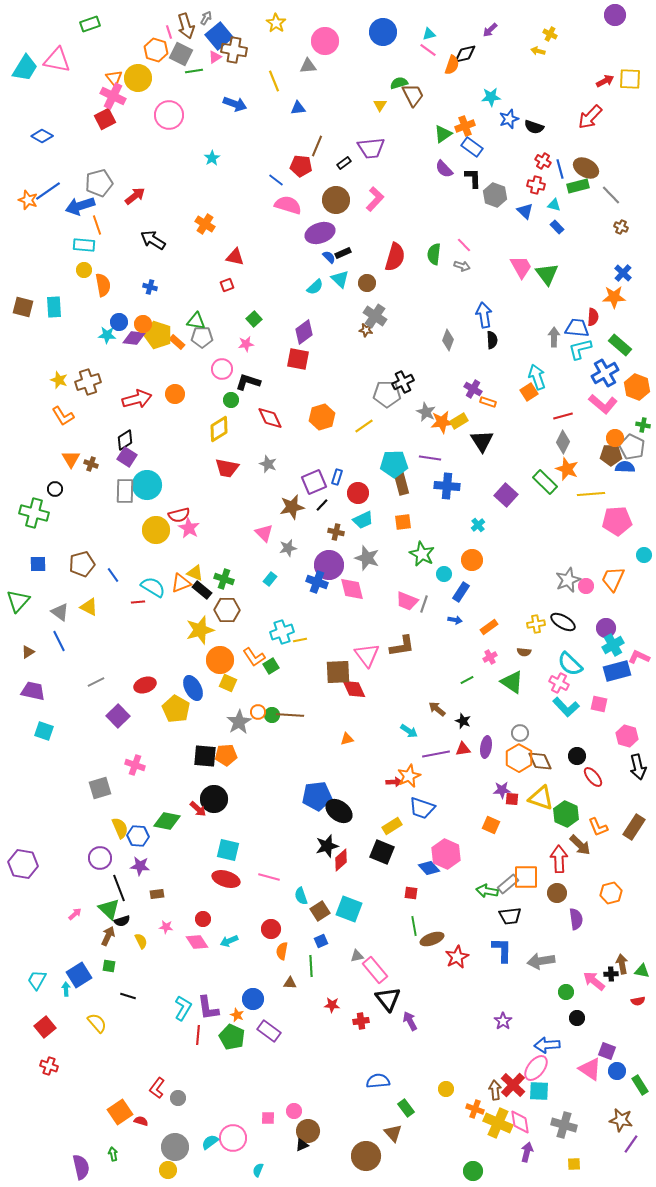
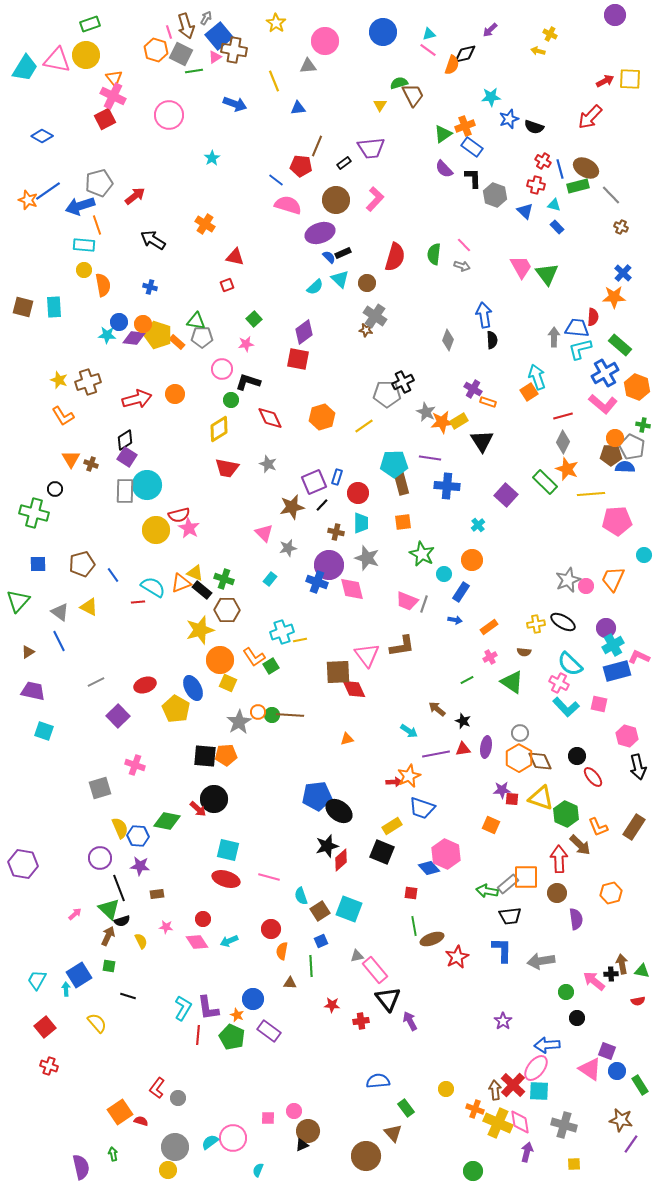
yellow circle at (138, 78): moved 52 px left, 23 px up
cyan trapezoid at (363, 520): moved 2 px left, 3 px down; rotated 65 degrees counterclockwise
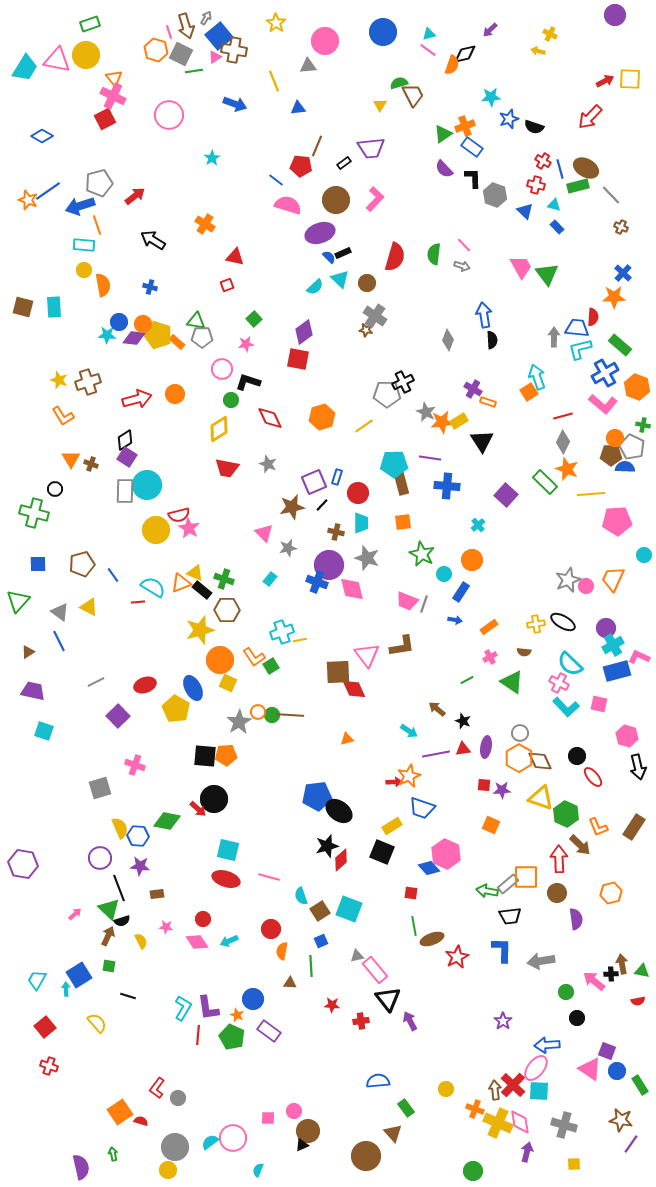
red square at (512, 799): moved 28 px left, 14 px up
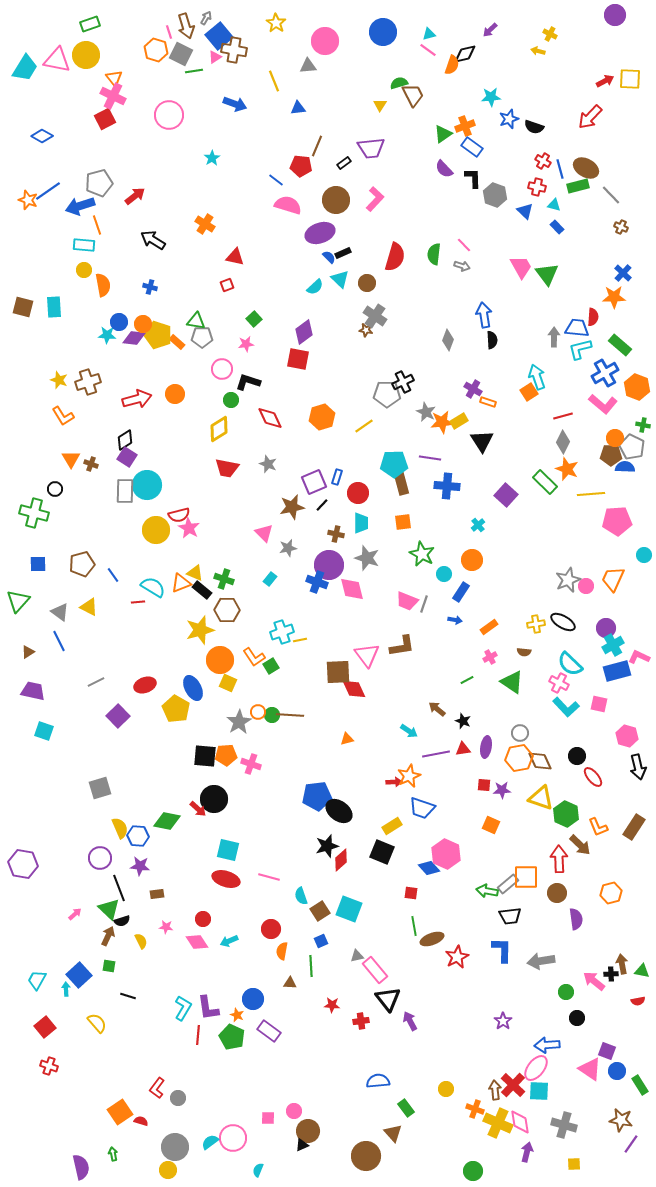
red cross at (536, 185): moved 1 px right, 2 px down
brown cross at (336, 532): moved 2 px down
orange hexagon at (519, 758): rotated 20 degrees clockwise
pink cross at (135, 765): moved 116 px right, 1 px up
blue square at (79, 975): rotated 10 degrees counterclockwise
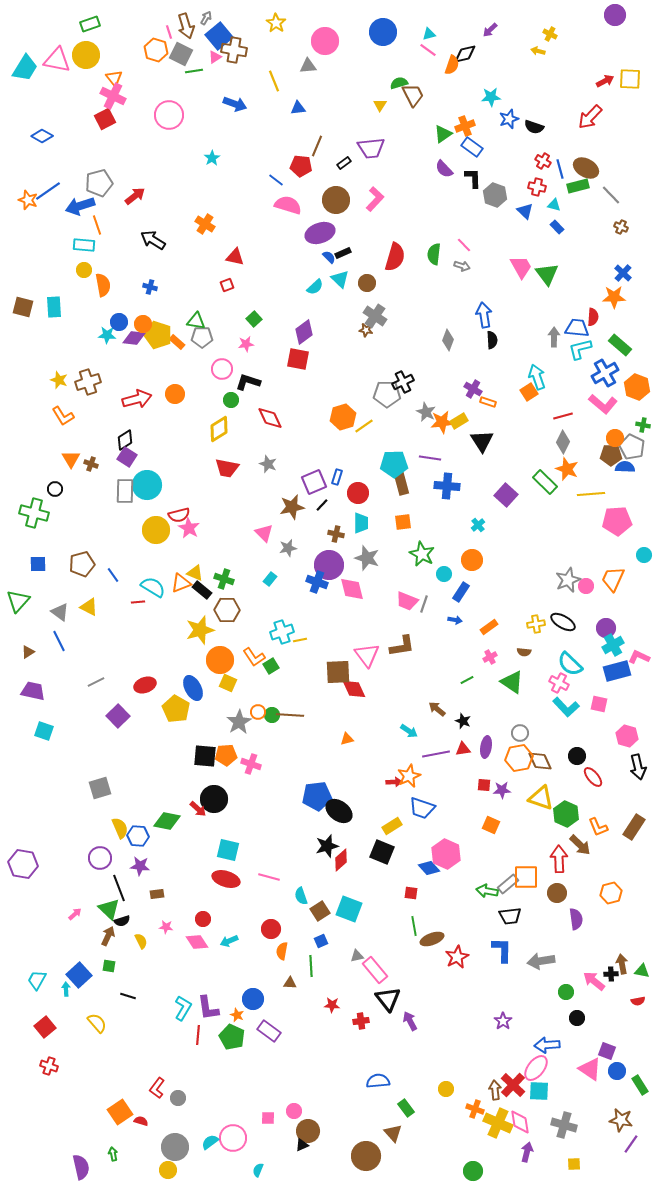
orange hexagon at (322, 417): moved 21 px right
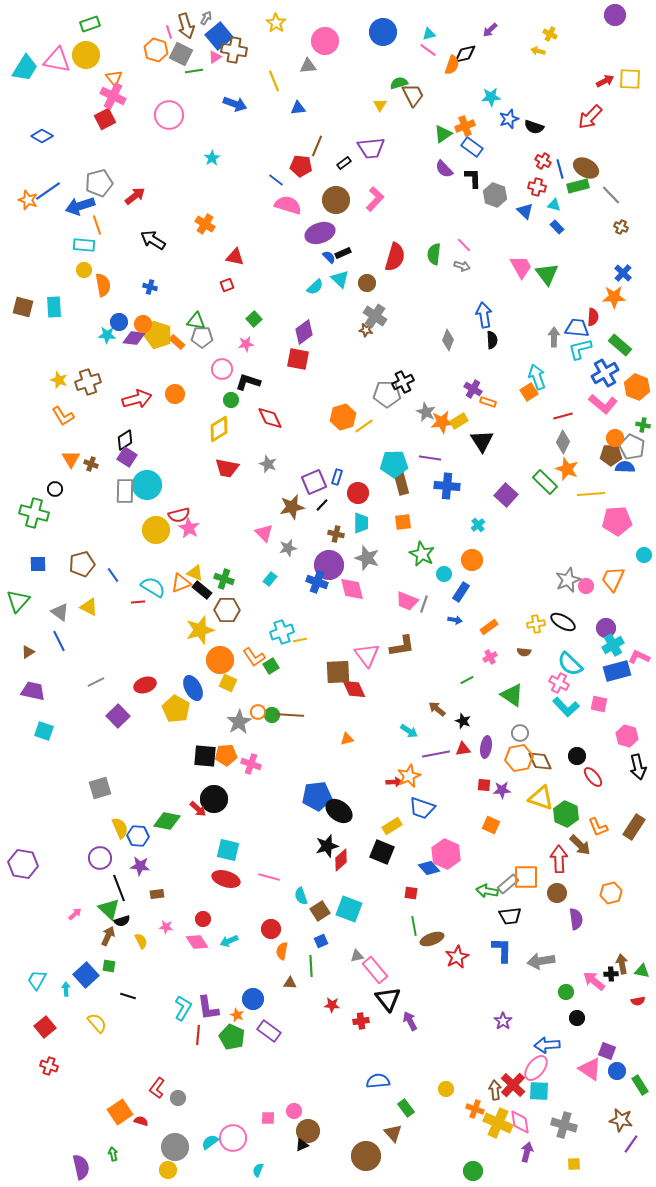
green triangle at (512, 682): moved 13 px down
blue square at (79, 975): moved 7 px right
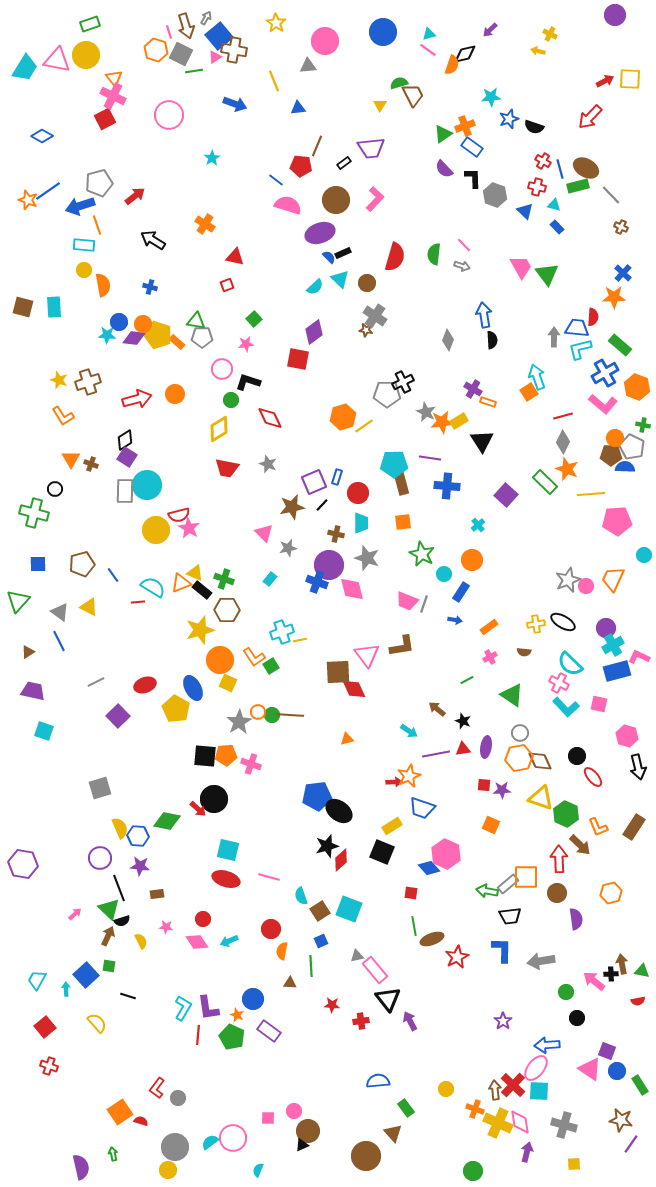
purple diamond at (304, 332): moved 10 px right
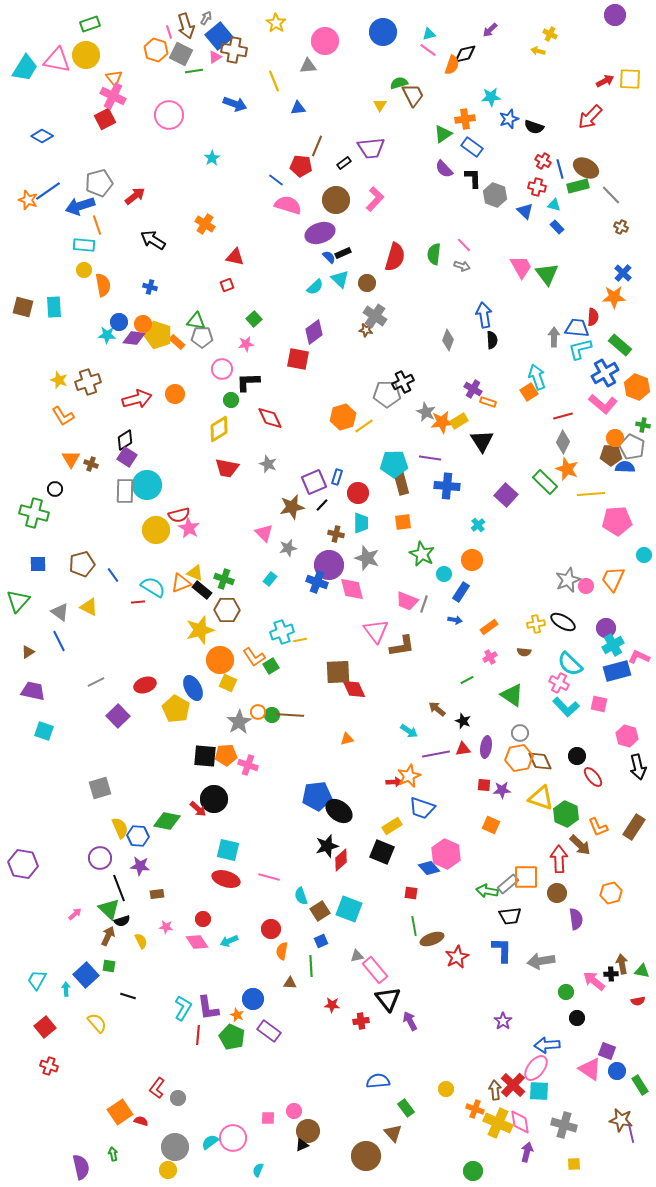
orange cross at (465, 126): moved 7 px up; rotated 12 degrees clockwise
black L-shape at (248, 382): rotated 20 degrees counterclockwise
pink triangle at (367, 655): moved 9 px right, 24 px up
pink cross at (251, 764): moved 3 px left, 1 px down
purple line at (631, 1144): moved 11 px up; rotated 48 degrees counterclockwise
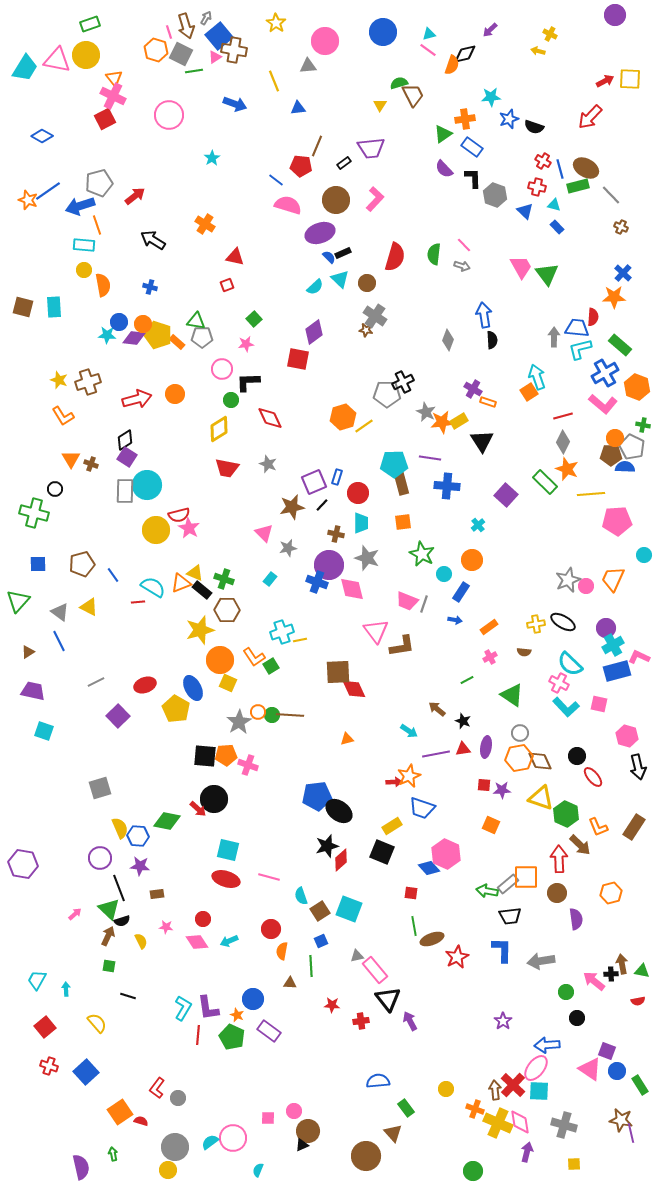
blue square at (86, 975): moved 97 px down
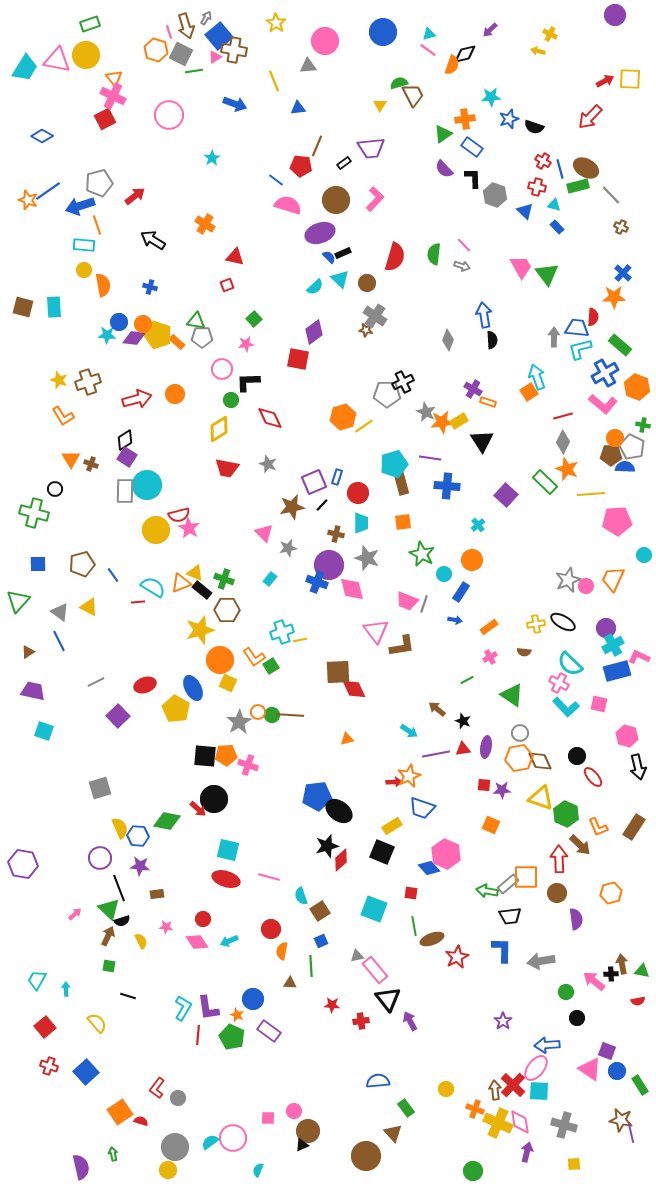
cyan pentagon at (394, 464): rotated 16 degrees counterclockwise
cyan square at (349, 909): moved 25 px right
